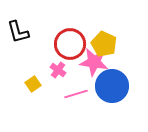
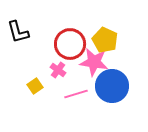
yellow pentagon: moved 1 px right, 4 px up
yellow square: moved 2 px right, 2 px down
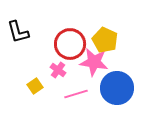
blue circle: moved 5 px right, 2 px down
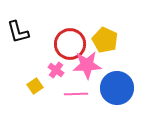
pink star: moved 7 px left, 3 px down; rotated 12 degrees counterclockwise
pink cross: moved 2 px left
pink line: rotated 15 degrees clockwise
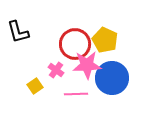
red circle: moved 5 px right
blue circle: moved 5 px left, 10 px up
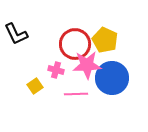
black L-shape: moved 2 px left, 2 px down; rotated 10 degrees counterclockwise
pink cross: rotated 21 degrees counterclockwise
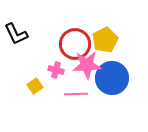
yellow pentagon: rotated 20 degrees clockwise
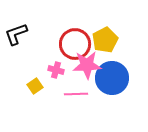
black L-shape: rotated 95 degrees clockwise
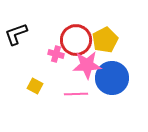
red circle: moved 1 px right, 4 px up
pink cross: moved 16 px up
yellow square: rotated 28 degrees counterclockwise
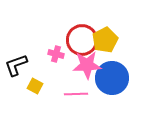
black L-shape: moved 31 px down
red circle: moved 6 px right
